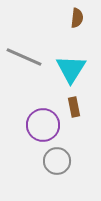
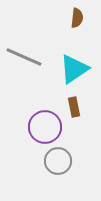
cyan triangle: moved 3 px right; rotated 24 degrees clockwise
purple circle: moved 2 px right, 2 px down
gray circle: moved 1 px right
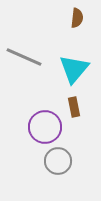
cyan triangle: rotated 16 degrees counterclockwise
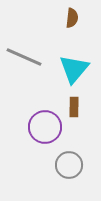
brown semicircle: moved 5 px left
brown rectangle: rotated 12 degrees clockwise
gray circle: moved 11 px right, 4 px down
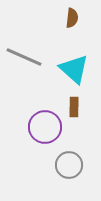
cyan triangle: rotated 28 degrees counterclockwise
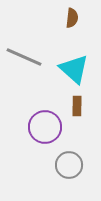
brown rectangle: moved 3 px right, 1 px up
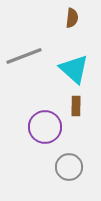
gray line: moved 1 px up; rotated 45 degrees counterclockwise
brown rectangle: moved 1 px left
gray circle: moved 2 px down
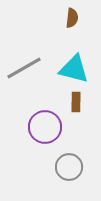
gray line: moved 12 px down; rotated 9 degrees counterclockwise
cyan triangle: rotated 28 degrees counterclockwise
brown rectangle: moved 4 px up
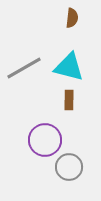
cyan triangle: moved 5 px left, 2 px up
brown rectangle: moved 7 px left, 2 px up
purple circle: moved 13 px down
